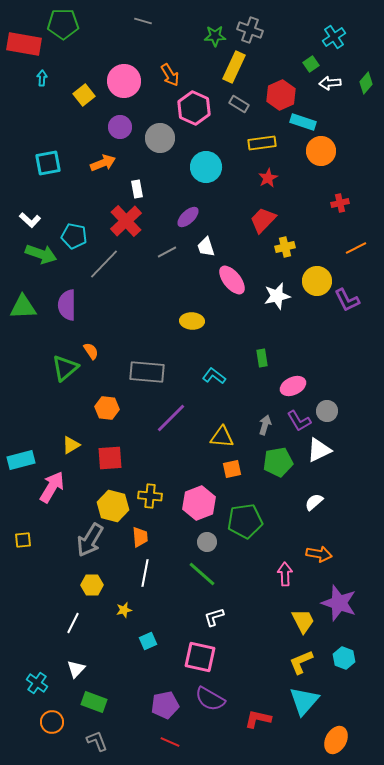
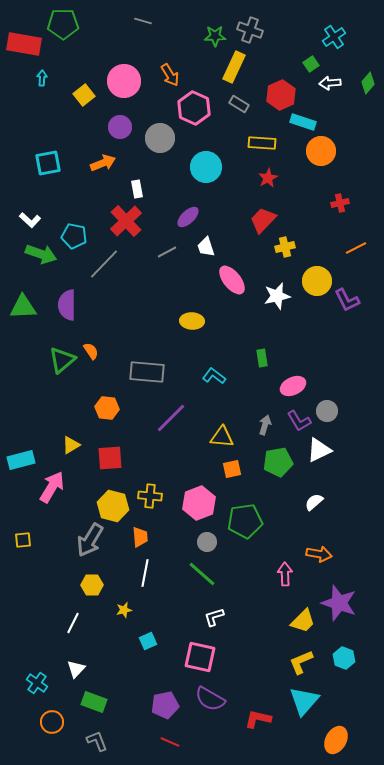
green diamond at (366, 83): moved 2 px right
yellow rectangle at (262, 143): rotated 12 degrees clockwise
green triangle at (65, 368): moved 3 px left, 8 px up
yellow trapezoid at (303, 621): rotated 72 degrees clockwise
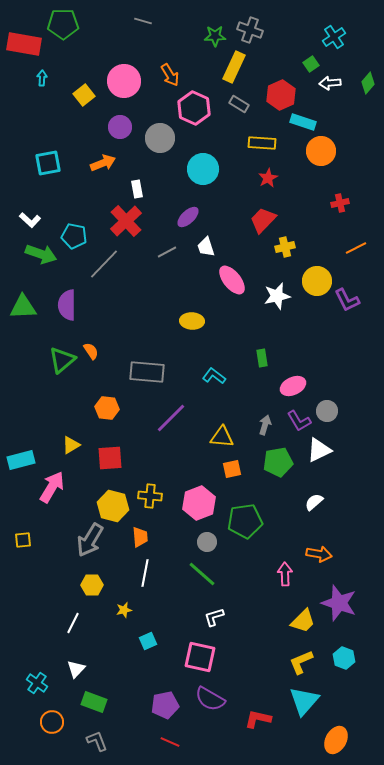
cyan circle at (206, 167): moved 3 px left, 2 px down
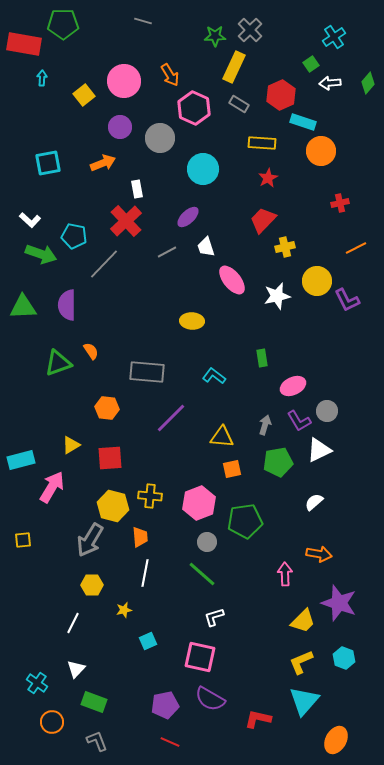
gray cross at (250, 30): rotated 25 degrees clockwise
green triangle at (62, 360): moved 4 px left, 3 px down; rotated 20 degrees clockwise
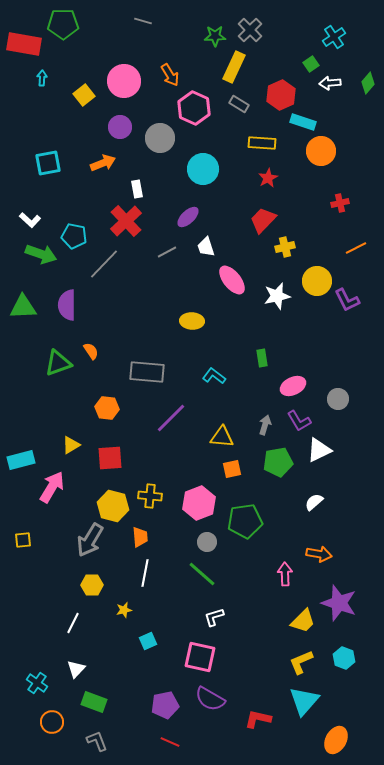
gray circle at (327, 411): moved 11 px right, 12 px up
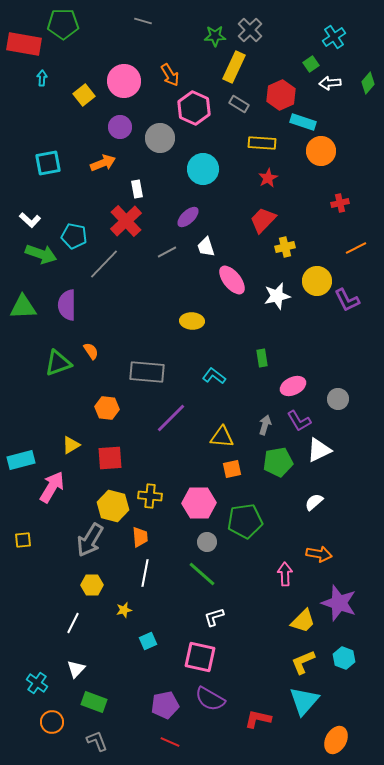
pink hexagon at (199, 503): rotated 20 degrees clockwise
yellow L-shape at (301, 662): moved 2 px right
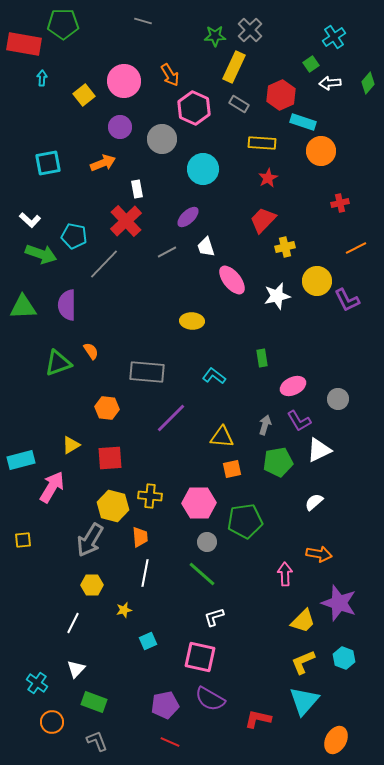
gray circle at (160, 138): moved 2 px right, 1 px down
